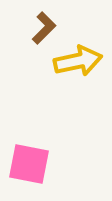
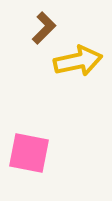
pink square: moved 11 px up
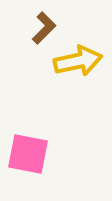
pink square: moved 1 px left, 1 px down
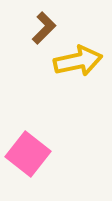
pink square: rotated 27 degrees clockwise
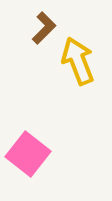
yellow arrow: rotated 99 degrees counterclockwise
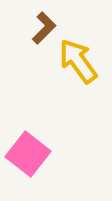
yellow arrow: rotated 15 degrees counterclockwise
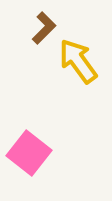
pink square: moved 1 px right, 1 px up
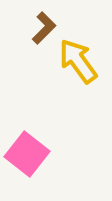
pink square: moved 2 px left, 1 px down
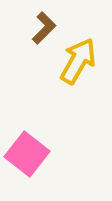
yellow arrow: rotated 66 degrees clockwise
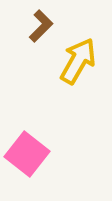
brown L-shape: moved 3 px left, 2 px up
